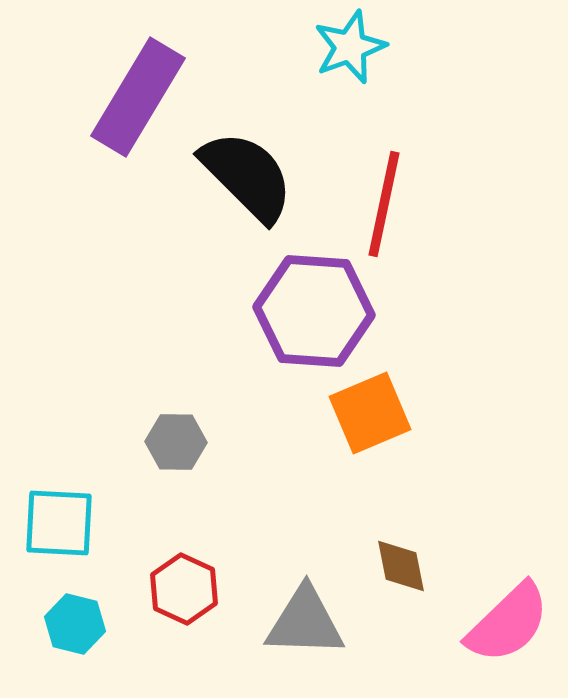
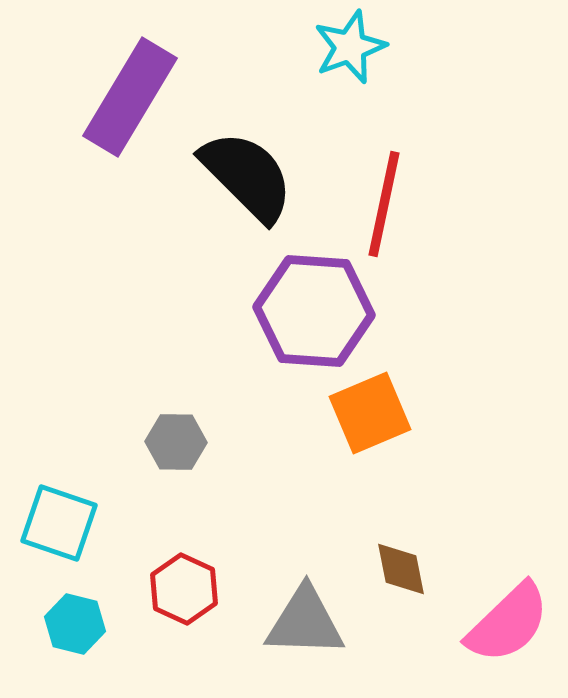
purple rectangle: moved 8 px left
cyan square: rotated 16 degrees clockwise
brown diamond: moved 3 px down
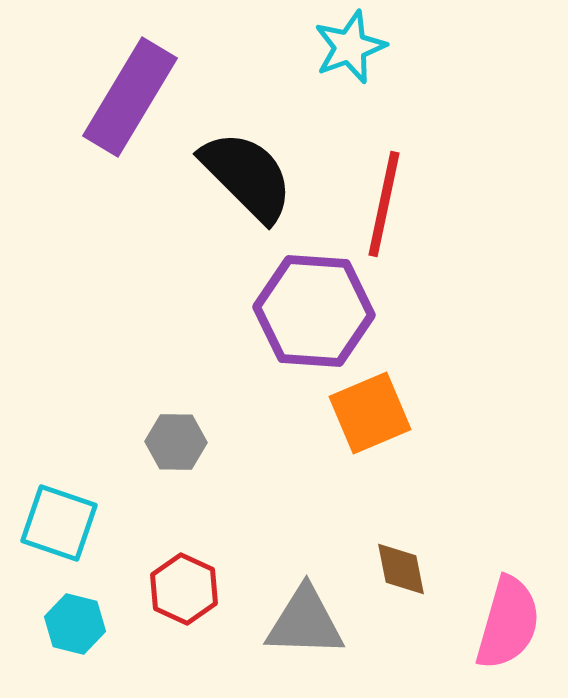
pink semicircle: rotated 30 degrees counterclockwise
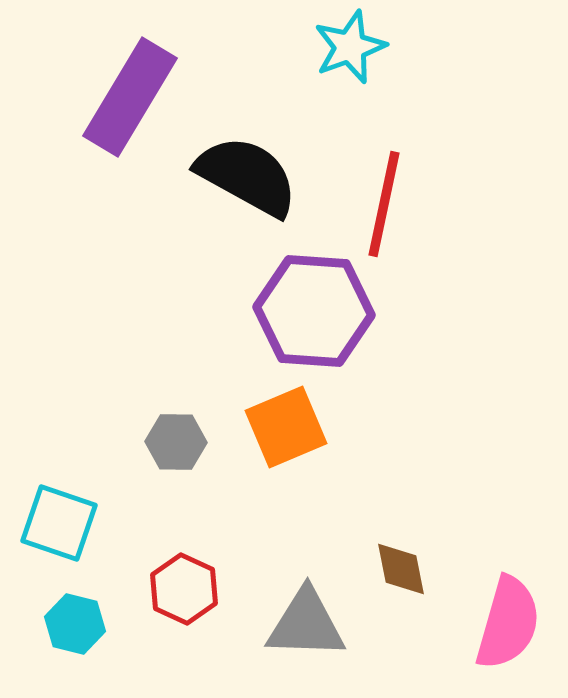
black semicircle: rotated 16 degrees counterclockwise
orange square: moved 84 px left, 14 px down
gray triangle: moved 1 px right, 2 px down
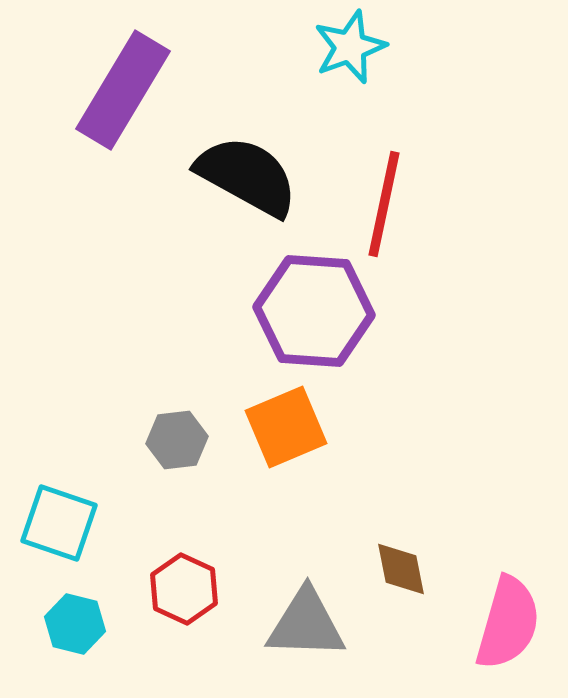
purple rectangle: moved 7 px left, 7 px up
gray hexagon: moved 1 px right, 2 px up; rotated 8 degrees counterclockwise
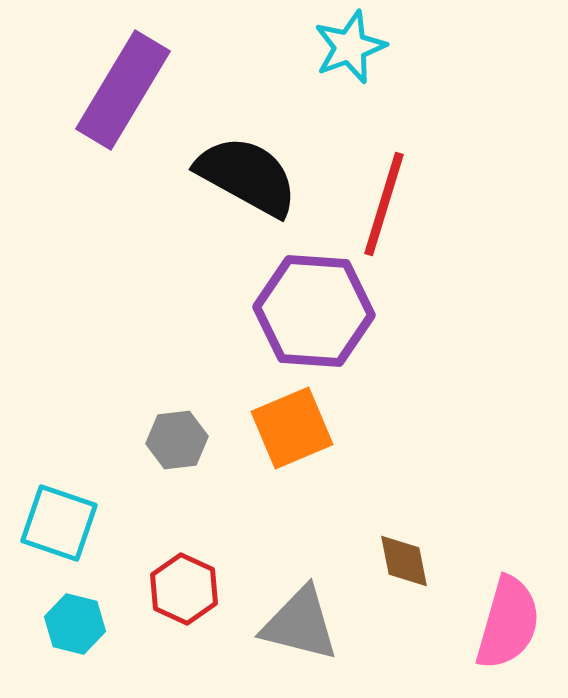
red line: rotated 5 degrees clockwise
orange square: moved 6 px right, 1 px down
brown diamond: moved 3 px right, 8 px up
gray triangle: moved 6 px left; rotated 12 degrees clockwise
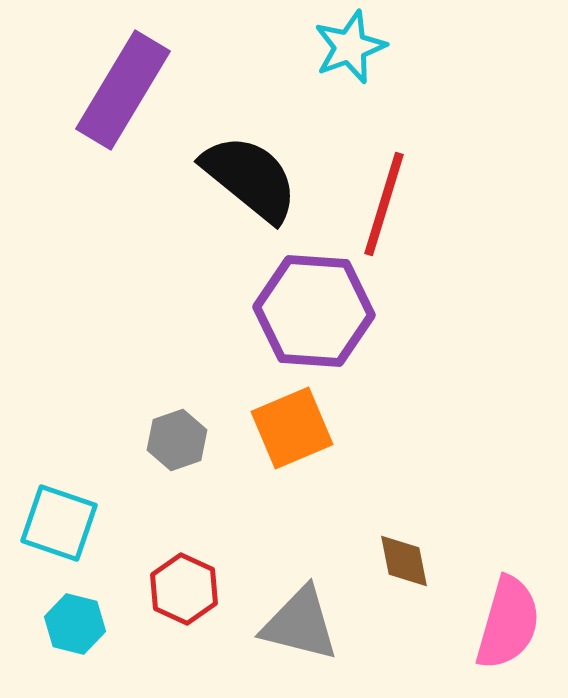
black semicircle: moved 3 px right, 2 px down; rotated 10 degrees clockwise
gray hexagon: rotated 12 degrees counterclockwise
